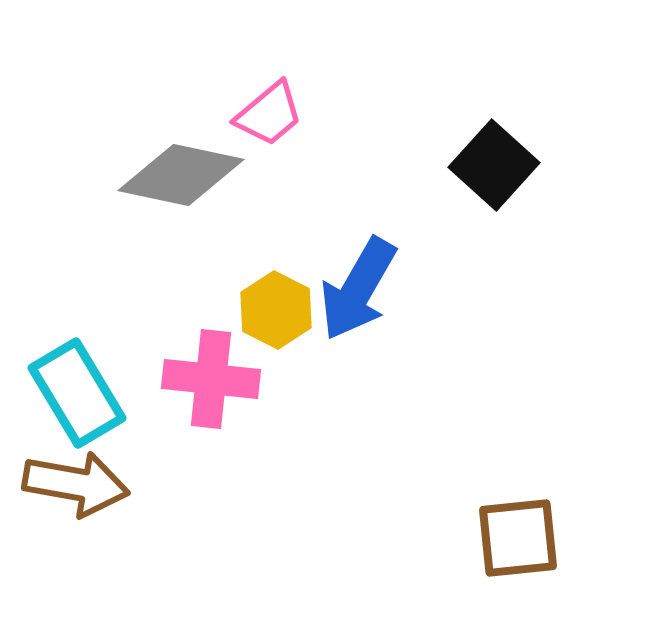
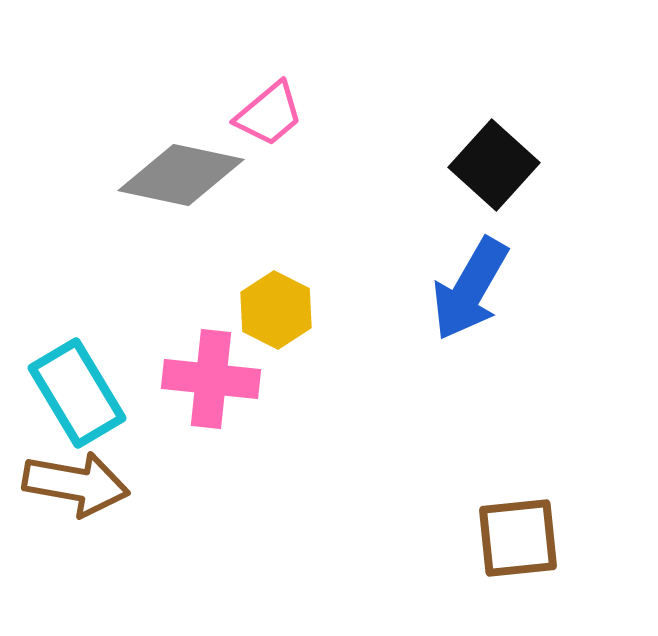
blue arrow: moved 112 px right
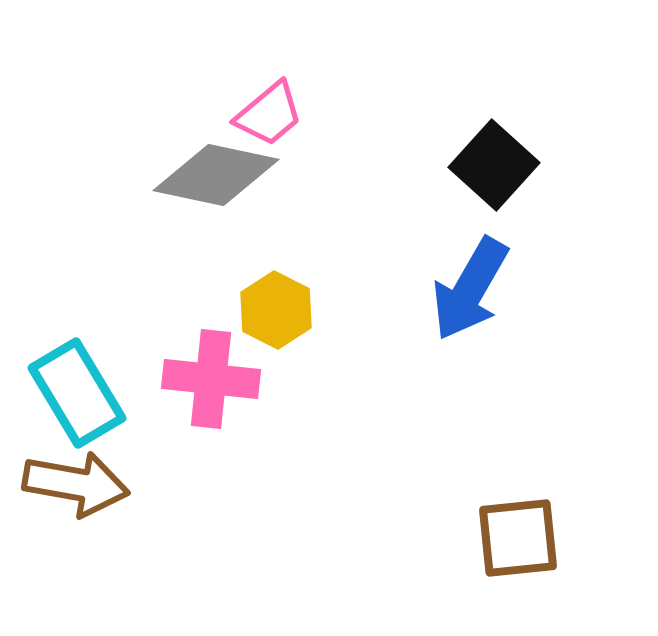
gray diamond: moved 35 px right
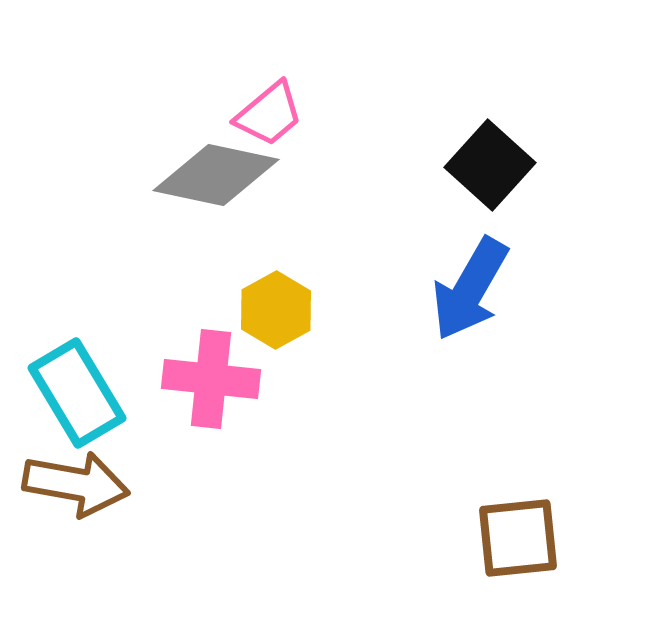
black square: moved 4 px left
yellow hexagon: rotated 4 degrees clockwise
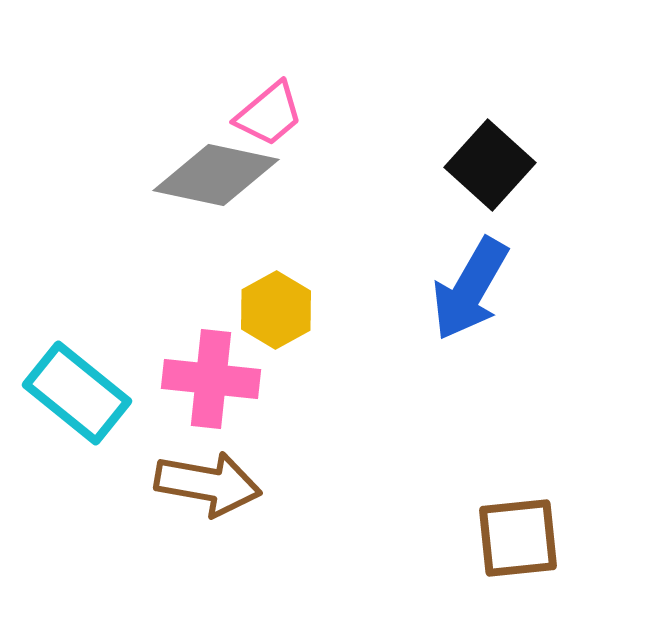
cyan rectangle: rotated 20 degrees counterclockwise
brown arrow: moved 132 px right
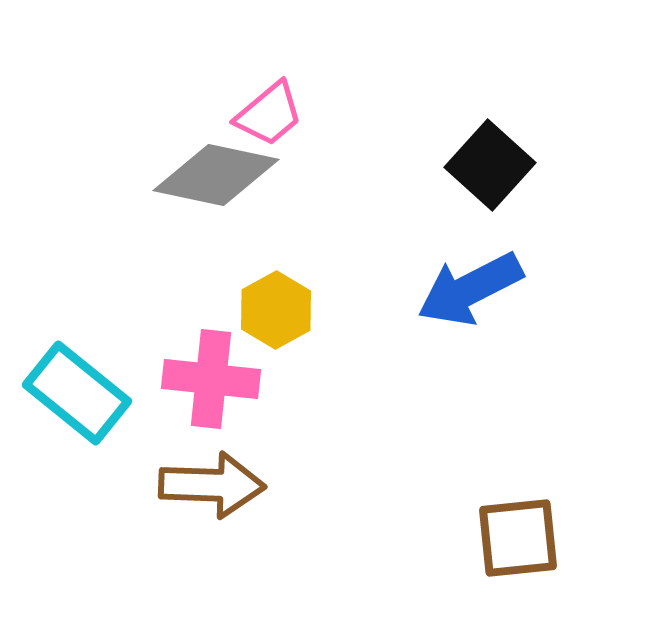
blue arrow: rotated 33 degrees clockwise
brown arrow: moved 4 px right, 1 px down; rotated 8 degrees counterclockwise
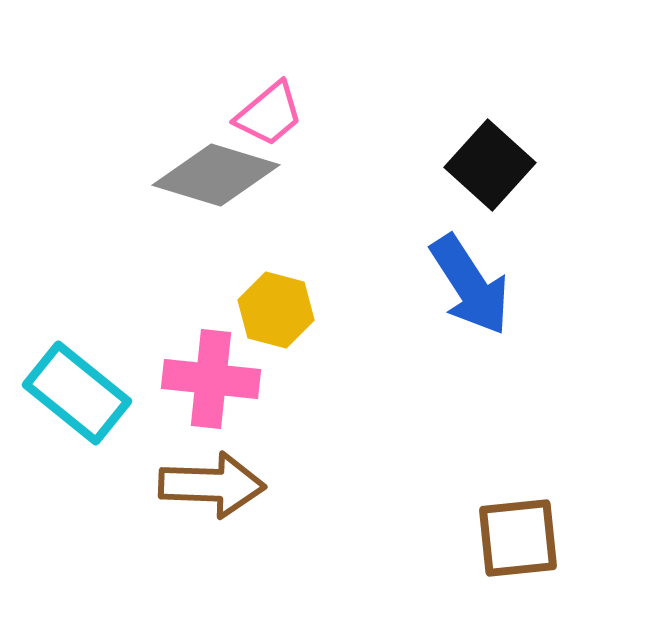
gray diamond: rotated 5 degrees clockwise
blue arrow: moved 4 px up; rotated 96 degrees counterclockwise
yellow hexagon: rotated 16 degrees counterclockwise
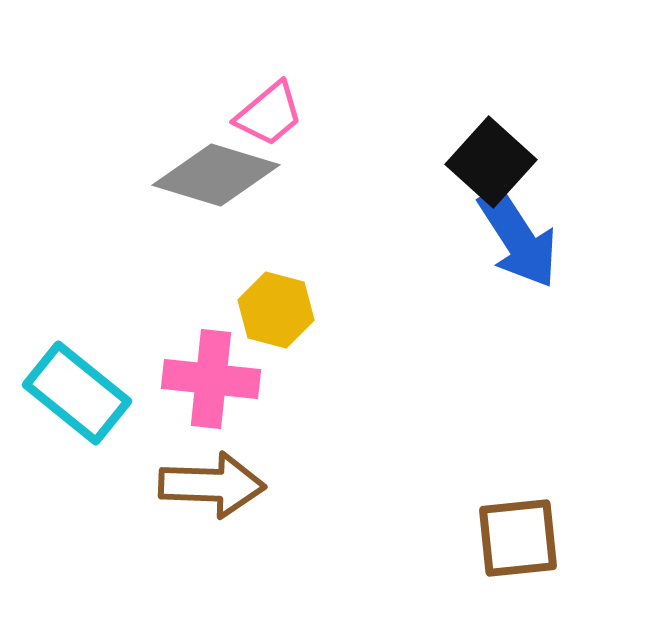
black square: moved 1 px right, 3 px up
blue arrow: moved 48 px right, 47 px up
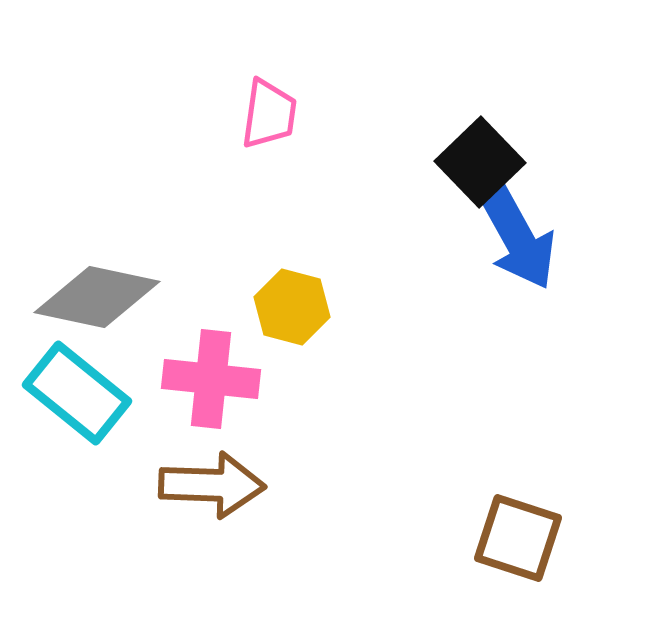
pink trapezoid: rotated 42 degrees counterclockwise
black square: moved 11 px left; rotated 4 degrees clockwise
gray diamond: moved 119 px left, 122 px down; rotated 5 degrees counterclockwise
blue arrow: rotated 4 degrees clockwise
yellow hexagon: moved 16 px right, 3 px up
brown square: rotated 24 degrees clockwise
